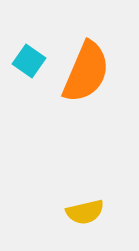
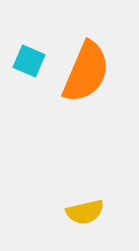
cyan square: rotated 12 degrees counterclockwise
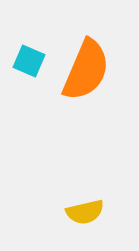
orange semicircle: moved 2 px up
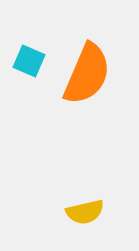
orange semicircle: moved 1 px right, 4 px down
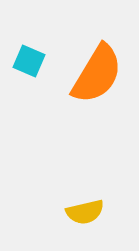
orange semicircle: moved 10 px right; rotated 8 degrees clockwise
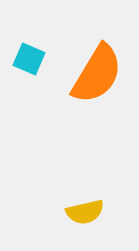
cyan square: moved 2 px up
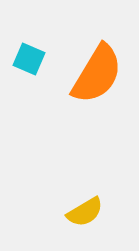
yellow semicircle: rotated 18 degrees counterclockwise
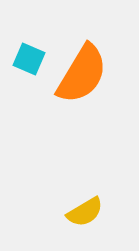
orange semicircle: moved 15 px left
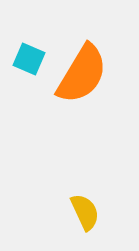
yellow semicircle: rotated 84 degrees counterclockwise
